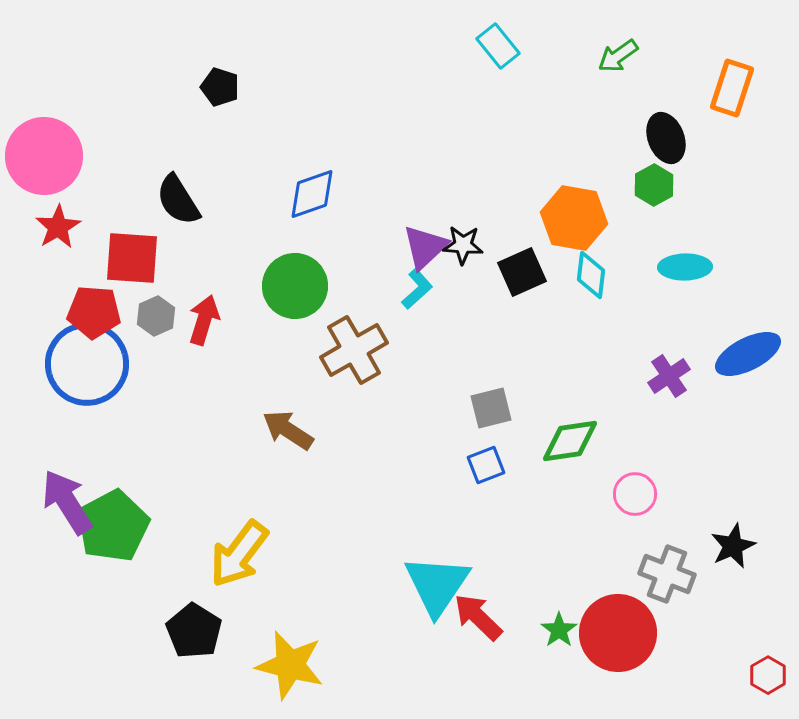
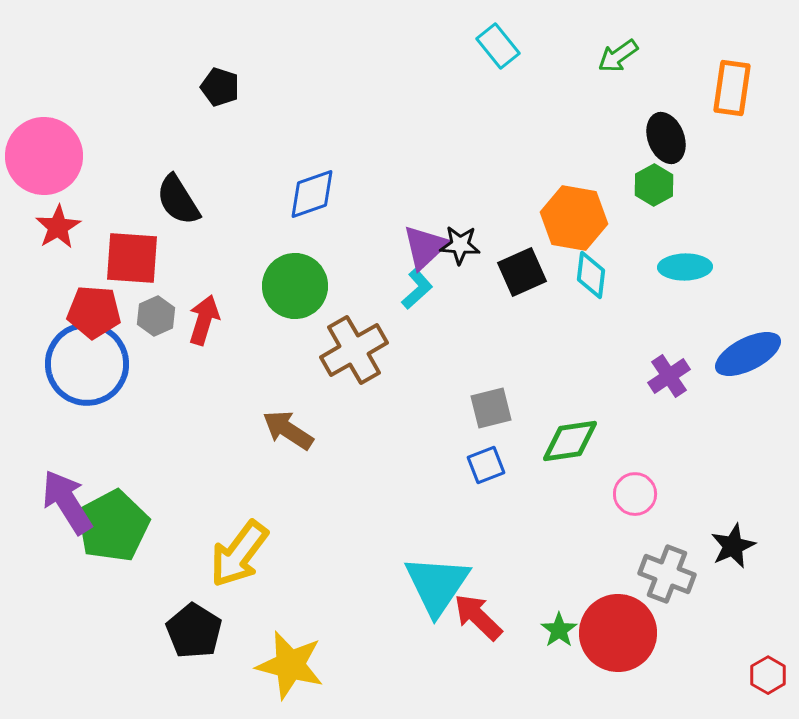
orange rectangle at (732, 88): rotated 10 degrees counterclockwise
black star at (463, 245): moved 3 px left
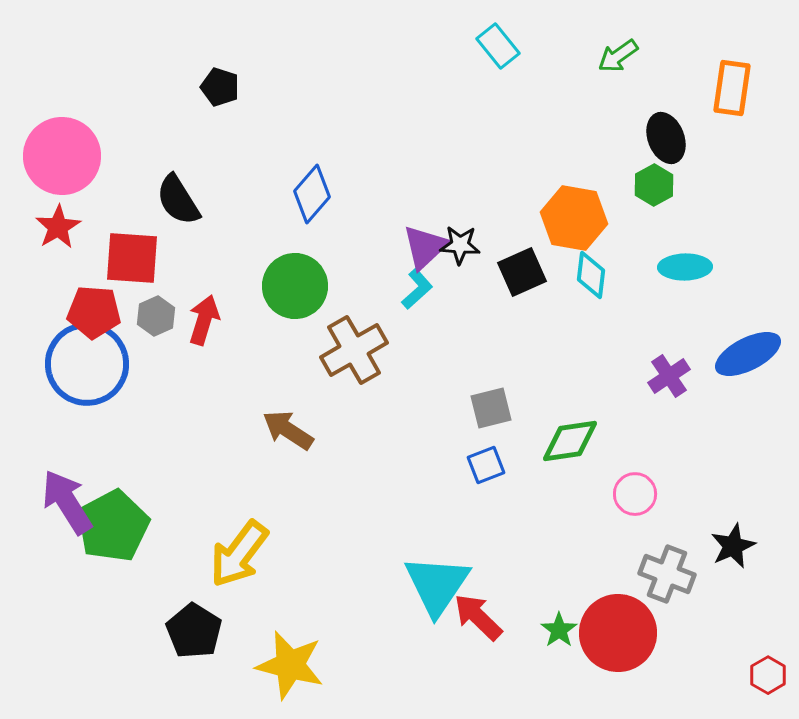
pink circle at (44, 156): moved 18 px right
blue diamond at (312, 194): rotated 30 degrees counterclockwise
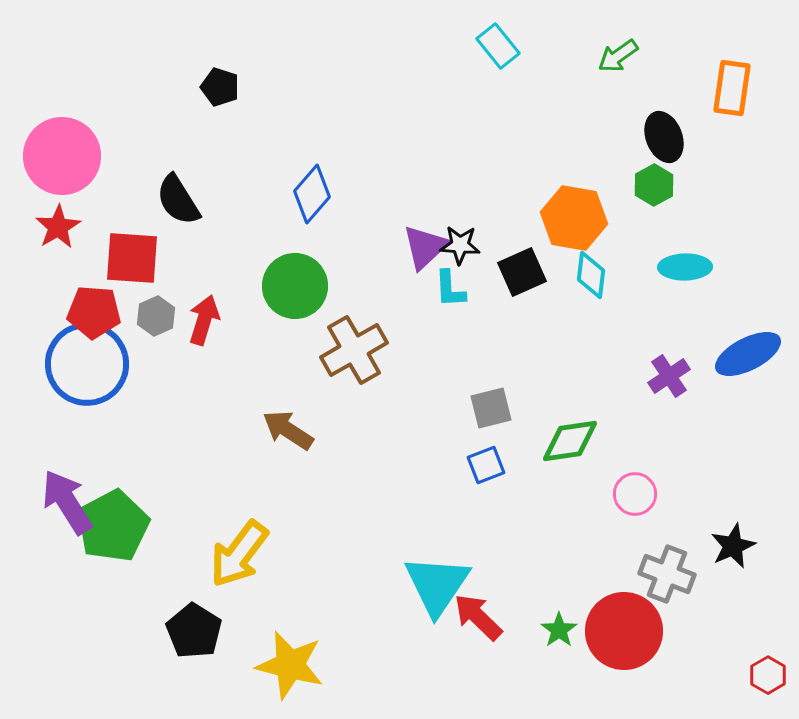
black ellipse at (666, 138): moved 2 px left, 1 px up
cyan L-shape at (417, 289): moved 33 px right; rotated 129 degrees clockwise
red circle at (618, 633): moved 6 px right, 2 px up
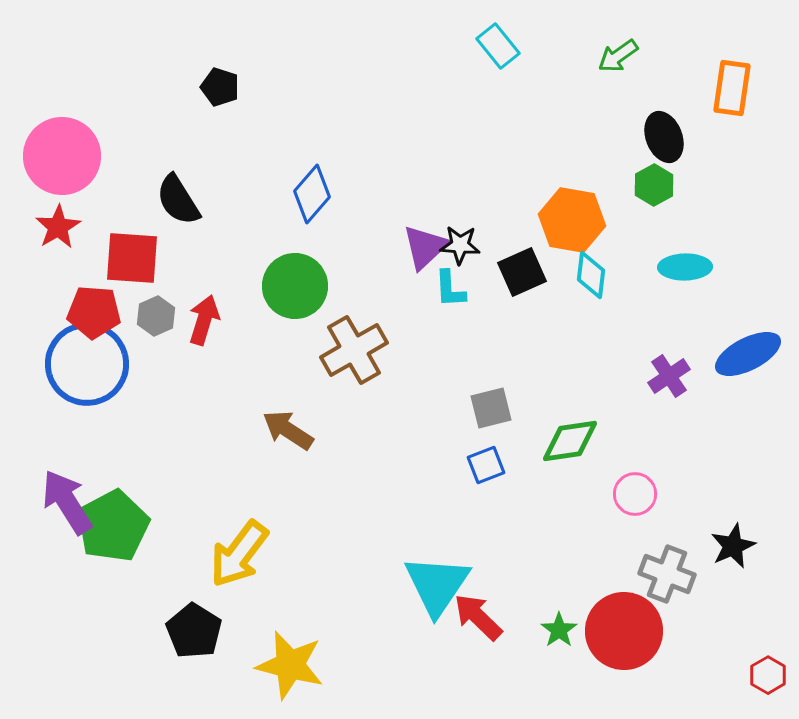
orange hexagon at (574, 218): moved 2 px left, 2 px down
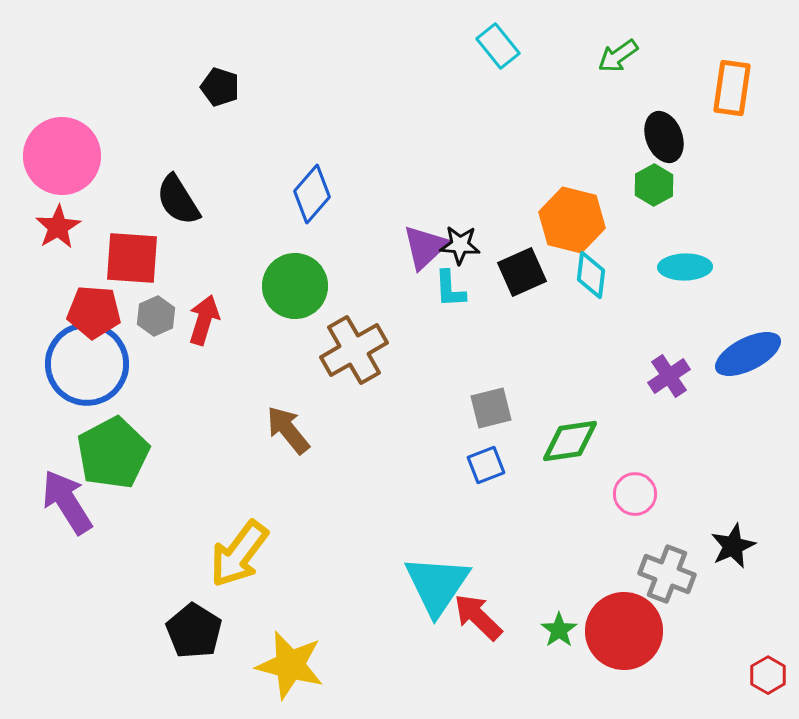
orange hexagon at (572, 220): rotated 4 degrees clockwise
brown arrow at (288, 430): rotated 18 degrees clockwise
green pentagon at (113, 526): moved 73 px up
